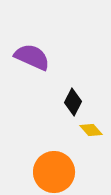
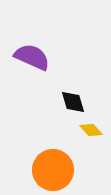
black diamond: rotated 44 degrees counterclockwise
orange circle: moved 1 px left, 2 px up
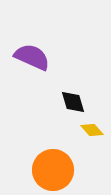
yellow diamond: moved 1 px right
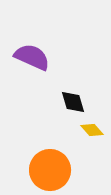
orange circle: moved 3 px left
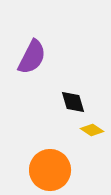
purple semicircle: rotated 93 degrees clockwise
yellow diamond: rotated 15 degrees counterclockwise
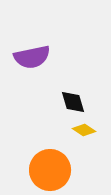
purple semicircle: rotated 51 degrees clockwise
yellow diamond: moved 8 px left
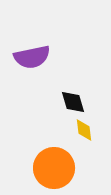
yellow diamond: rotated 50 degrees clockwise
orange circle: moved 4 px right, 2 px up
